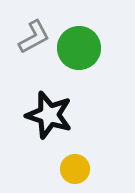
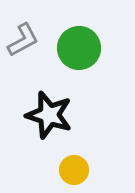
gray L-shape: moved 11 px left, 3 px down
yellow circle: moved 1 px left, 1 px down
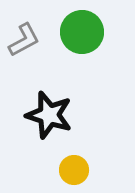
gray L-shape: moved 1 px right
green circle: moved 3 px right, 16 px up
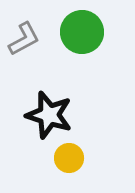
gray L-shape: moved 1 px up
yellow circle: moved 5 px left, 12 px up
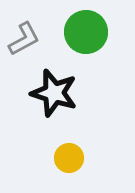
green circle: moved 4 px right
black star: moved 5 px right, 22 px up
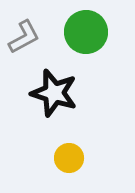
gray L-shape: moved 2 px up
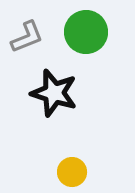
gray L-shape: moved 3 px right; rotated 6 degrees clockwise
yellow circle: moved 3 px right, 14 px down
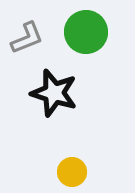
gray L-shape: moved 1 px down
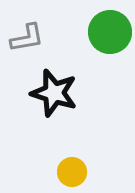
green circle: moved 24 px right
gray L-shape: rotated 12 degrees clockwise
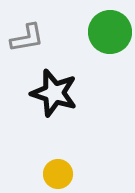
yellow circle: moved 14 px left, 2 px down
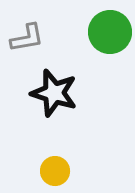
yellow circle: moved 3 px left, 3 px up
